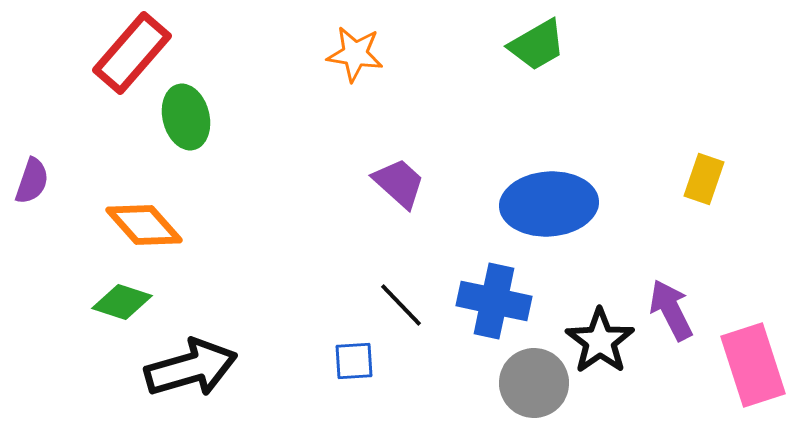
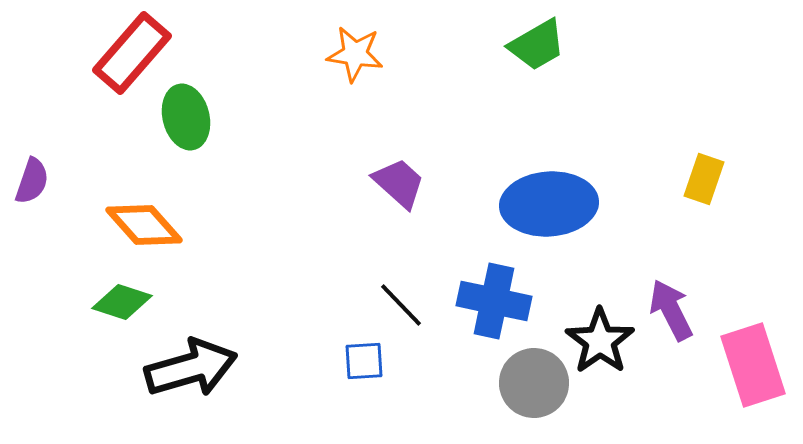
blue square: moved 10 px right
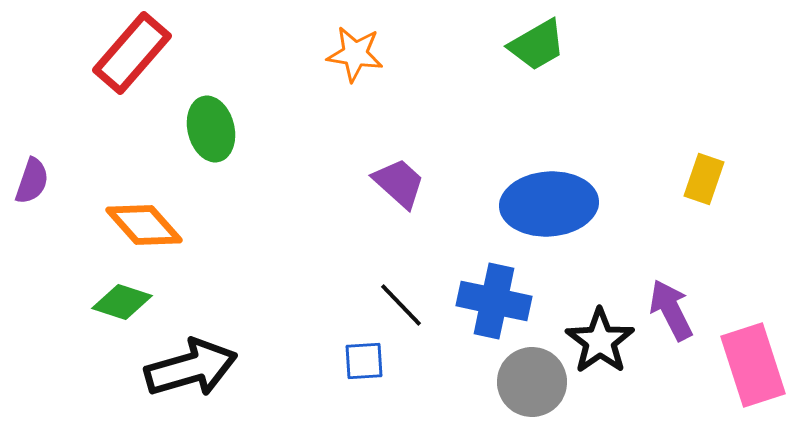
green ellipse: moved 25 px right, 12 px down
gray circle: moved 2 px left, 1 px up
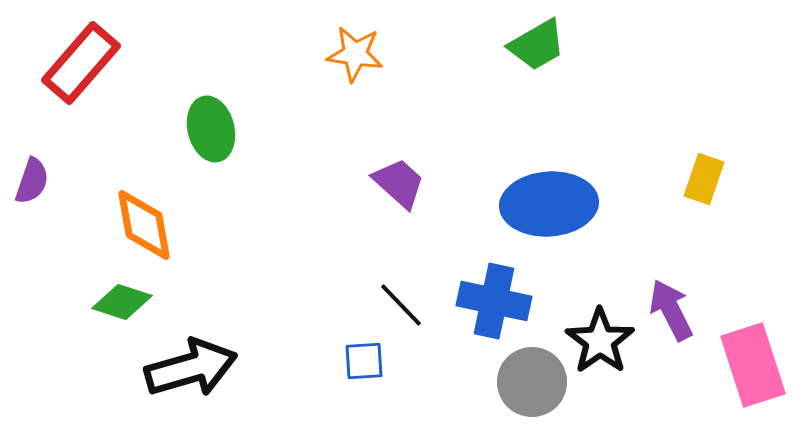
red rectangle: moved 51 px left, 10 px down
orange diamond: rotated 32 degrees clockwise
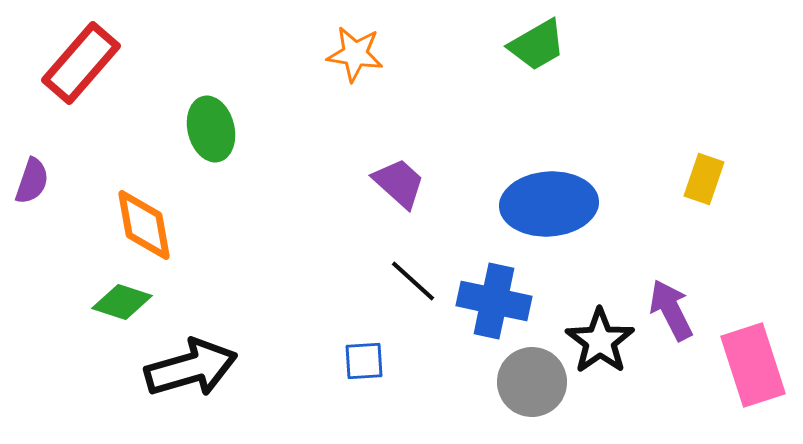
black line: moved 12 px right, 24 px up; rotated 4 degrees counterclockwise
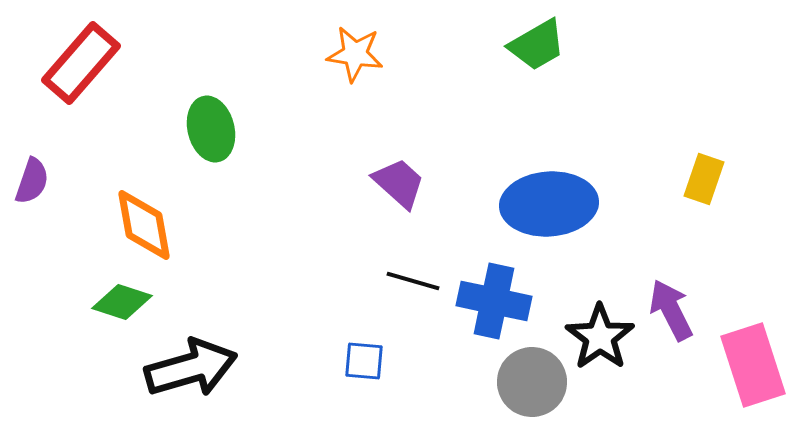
black line: rotated 26 degrees counterclockwise
black star: moved 4 px up
blue square: rotated 9 degrees clockwise
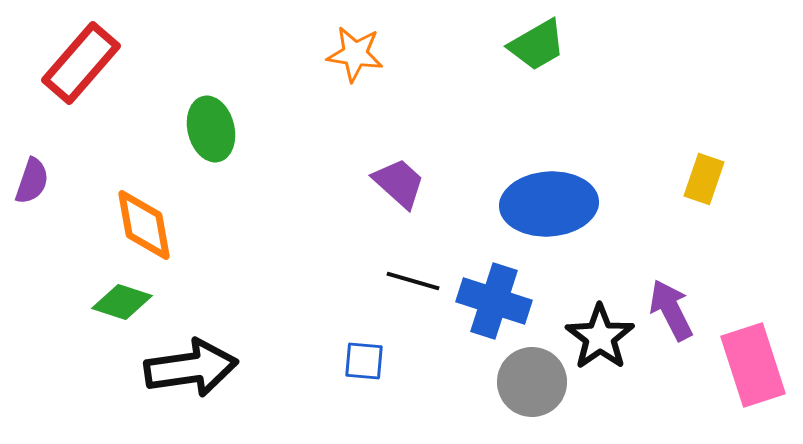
blue cross: rotated 6 degrees clockwise
black arrow: rotated 8 degrees clockwise
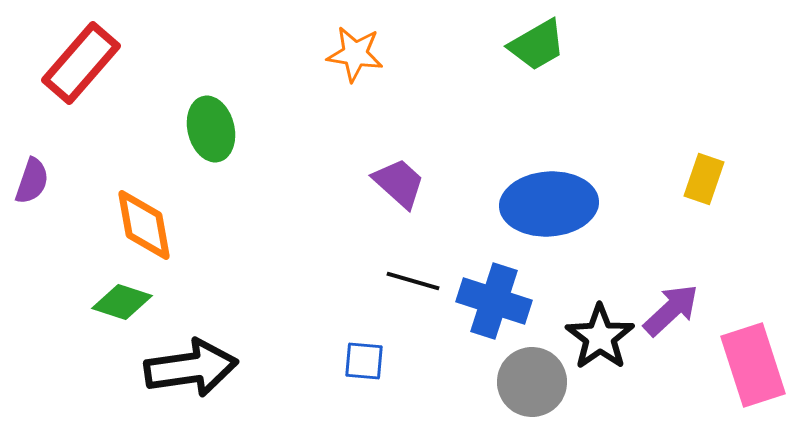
purple arrow: rotated 74 degrees clockwise
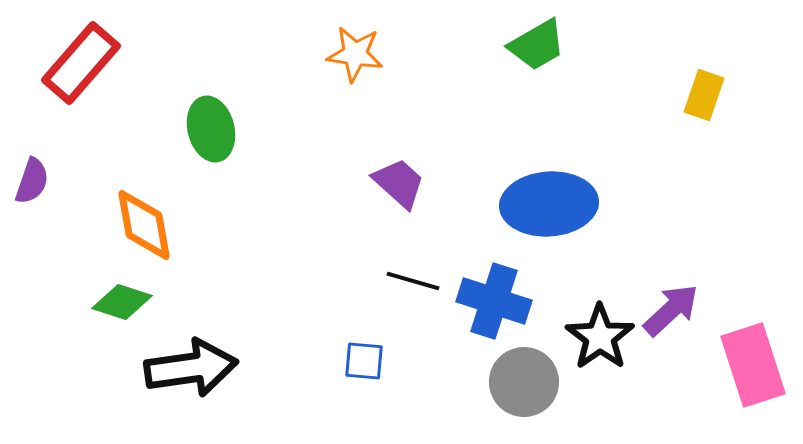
yellow rectangle: moved 84 px up
gray circle: moved 8 px left
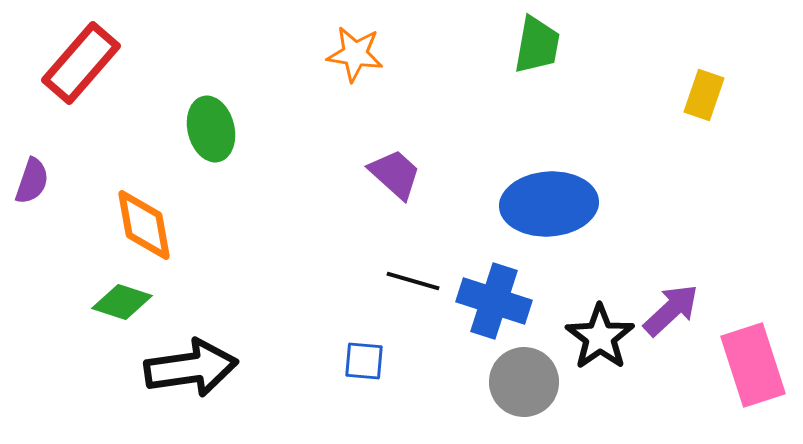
green trapezoid: rotated 50 degrees counterclockwise
purple trapezoid: moved 4 px left, 9 px up
